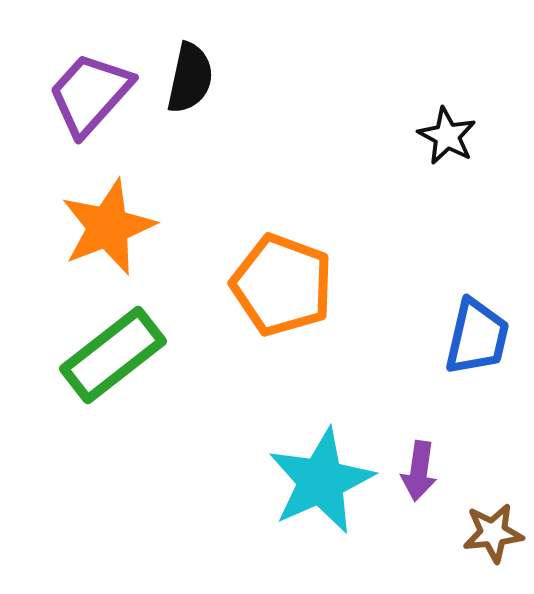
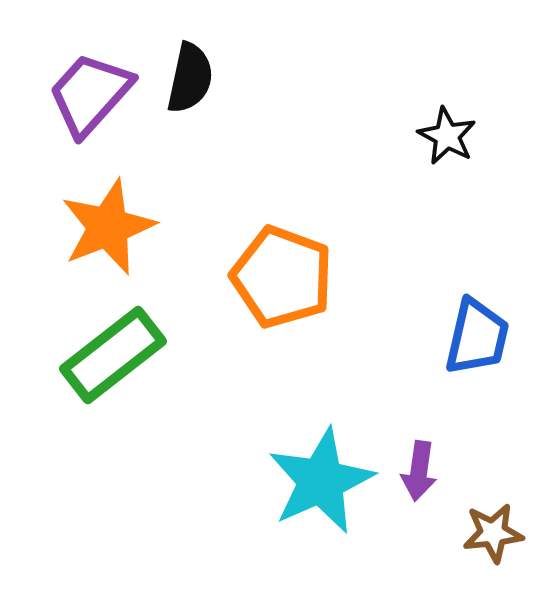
orange pentagon: moved 8 px up
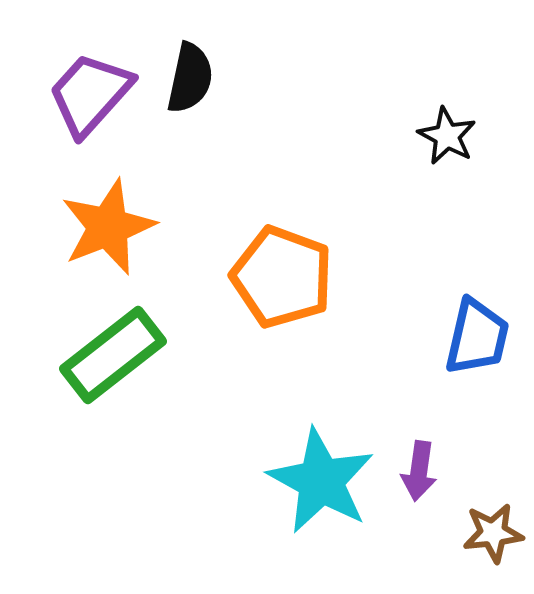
cyan star: rotated 19 degrees counterclockwise
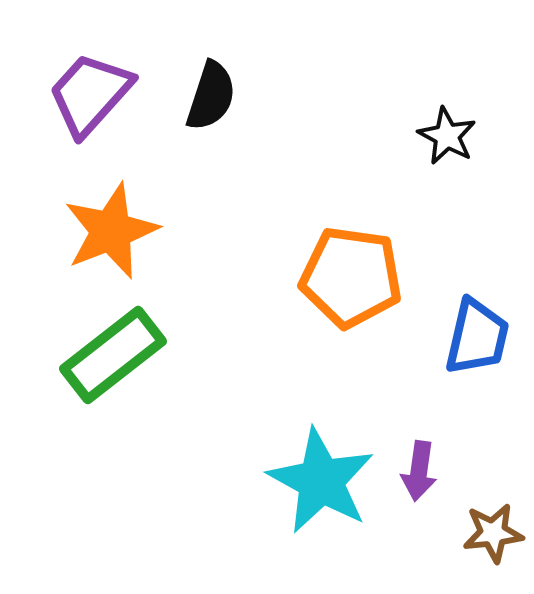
black semicircle: moved 21 px right, 18 px down; rotated 6 degrees clockwise
orange star: moved 3 px right, 4 px down
orange pentagon: moved 69 px right; rotated 12 degrees counterclockwise
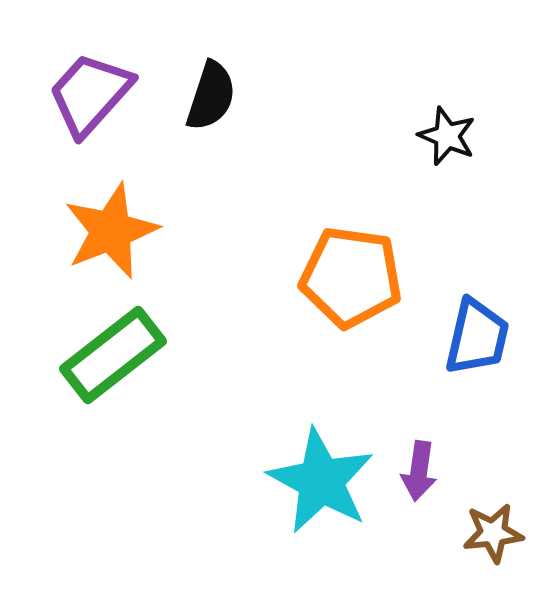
black star: rotated 6 degrees counterclockwise
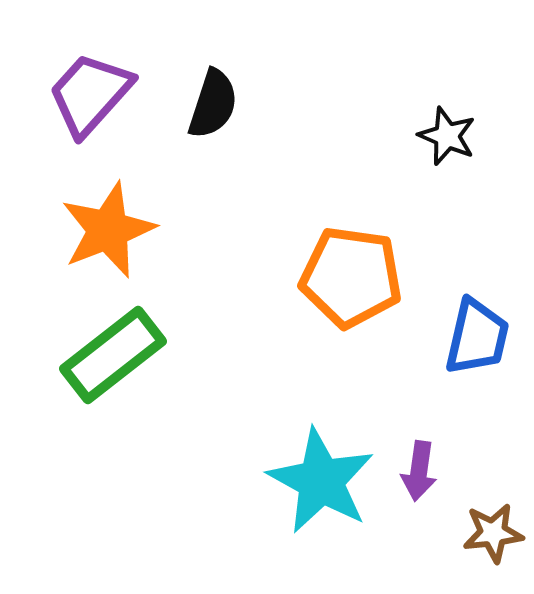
black semicircle: moved 2 px right, 8 px down
orange star: moved 3 px left, 1 px up
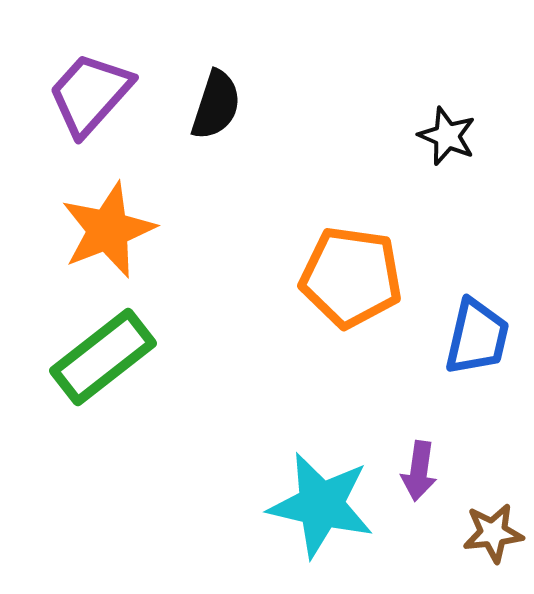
black semicircle: moved 3 px right, 1 px down
green rectangle: moved 10 px left, 2 px down
cyan star: moved 24 px down; rotated 16 degrees counterclockwise
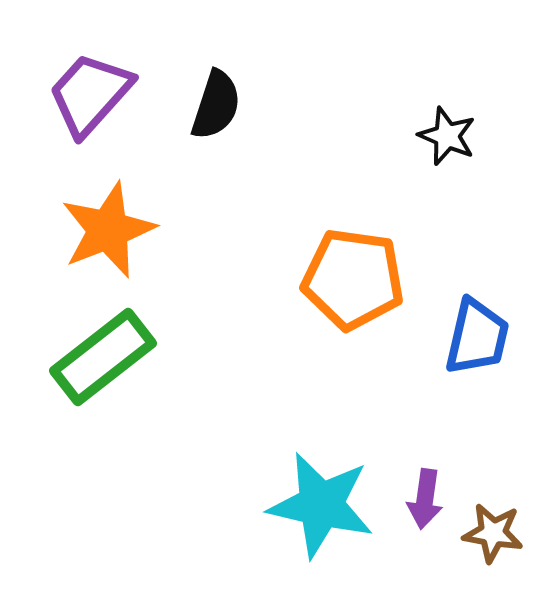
orange pentagon: moved 2 px right, 2 px down
purple arrow: moved 6 px right, 28 px down
brown star: rotated 16 degrees clockwise
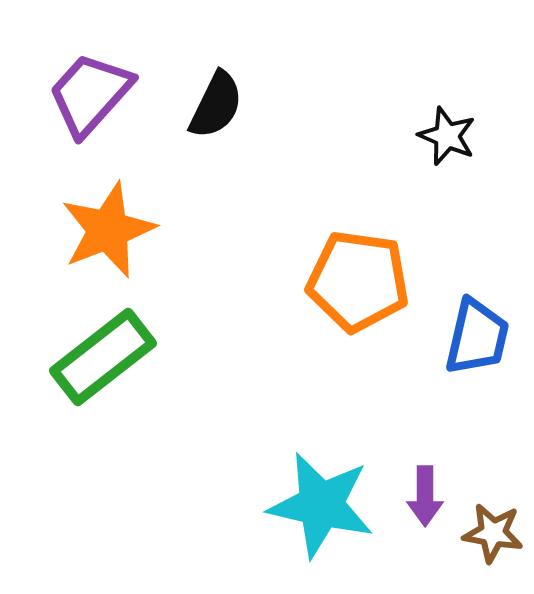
black semicircle: rotated 8 degrees clockwise
orange pentagon: moved 5 px right, 2 px down
purple arrow: moved 3 px up; rotated 8 degrees counterclockwise
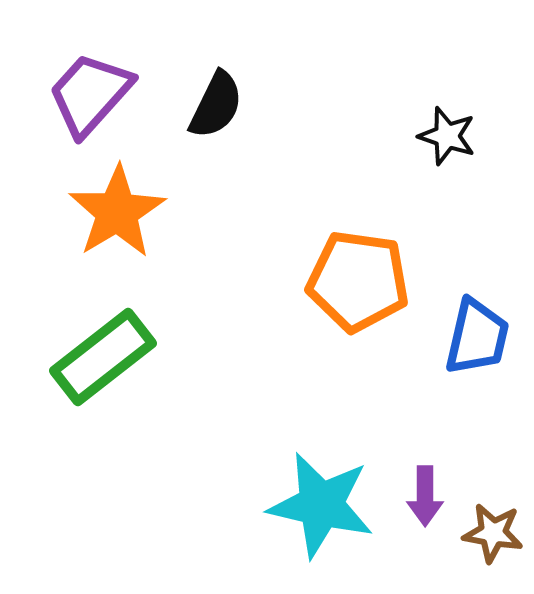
black star: rotated 4 degrees counterclockwise
orange star: moved 9 px right, 18 px up; rotated 10 degrees counterclockwise
